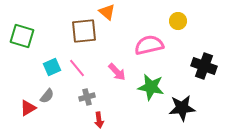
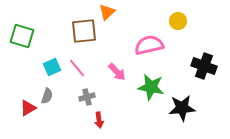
orange triangle: rotated 36 degrees clockwise
gray semicircle: rotated 21 degrees counterclockwise
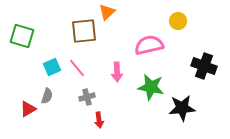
pink arrow: rotated 42 degrees clockwise
red triangle: moved 1 px down
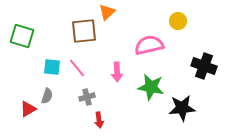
cyan square: rotated 30 degrees clockwise
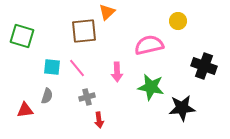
red triangle: moved 3 px left, 1 px down; rotated 24 degrees clockwise
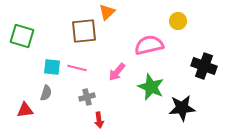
pink line: rotated 36 degrees counterclockwise
pink arrow: rotated 42 degrees clockwise
green star: rotated 12 degrees clockwise
gray semicircle: moved 1 px left, 3 px up
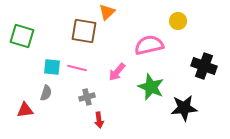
brown square: rotated 16 degrees clockwise
black star: moved 2 px right
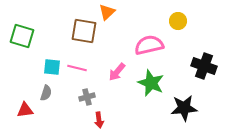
green star: moved 4 px up
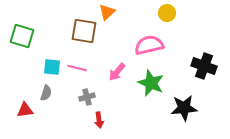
yellow circle: moved 11 px left, 8 px up
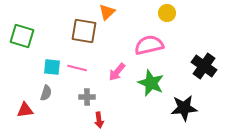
black cross: rotated 15 degrees clockwise
gray cross: rotated 14 degrees clockwise
